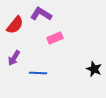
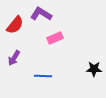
black star: rotated 21 degrees counterclockwise
blue line: moved 5 px right, 3 px down
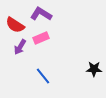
red semicircle: rotated 84 degrees clockwise
pink rectangle: moved 14 px left
purple arrow: moved 6 px right, 11 px up
blue line: rotated 48 degrees clockwise
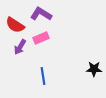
blue line: rotated 30 degrees clockwise
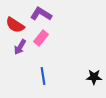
pink rectangle: rotated 28 degrees counterclockwise
black star: moved 8 px down
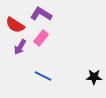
blue line: rotated 54 degrees counterclockwise
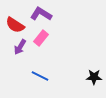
blue line: moved 3 px left
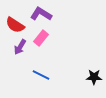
blue line: moved 1 px right, 1 px up
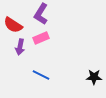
purple L-shape: rotated 90 degrees counterclockwise
red semicircle: moved 2 px left
pink rectangle: rotated 28 degrees clockwise
purple arrow: rotated 21 degrees counterclockwise
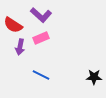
purple L-shape: moved 1 px down; rotated 80 degrees counterclockwise
